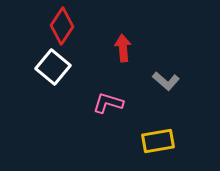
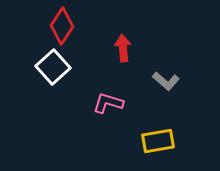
white square: rotated 8 degrees clockwise
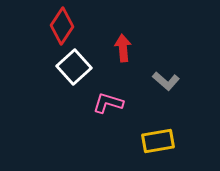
white square: moved 21 px right
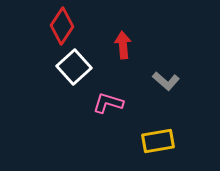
red arrow: moved 3 px up
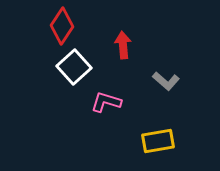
pink L-shape: moved 2 px left, 1 px up
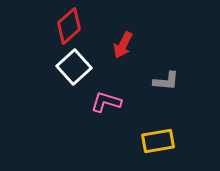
red diamond: moved 7 px right; rotated 15 degrees clockwise
red arrow: rotated 148 degrees counterclockwise
gray L-shape: rotated 36 degrees counterclockwise
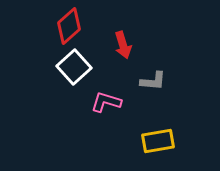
red arrow: rotated 44 degrees counterclockwise
gray L-shape: moved 13 px left
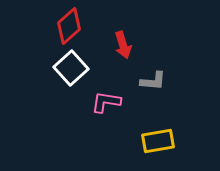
white square: moved 3 px left, 1 px down
pink L-shape: rotated 8 degrees counterclockwise
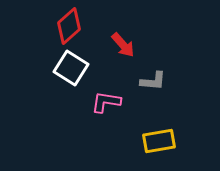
red arrow: rotated 24 degrees counterclockwise
white square: rotated 16 degrees counterclockwise
yellow rectangle: moved 1 px right
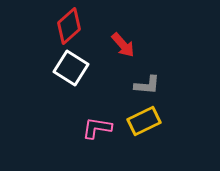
gray L-shape: moved 6 px left, 4 px down
pink L-shape: moved 9 px left, 26 px down
yellow rectangle: moved 15 px left, 20 px up; rotated 16 degrees counterclockwise
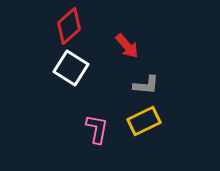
red arrow: moved 4 px right, 1 px down
gray L-shape: moved 1 px left
pink L-shape: moved 1 px down; rotated 92 degrees clockwise
